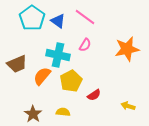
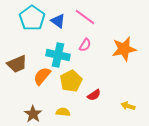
orange star: moved 3 px left
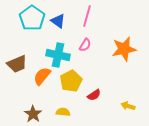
pink line: moved 2 px right, 1 px up; rotated 70 degrees clockwise
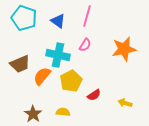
cyan pentagon: moved 8 px left; rotated 15 degrees counterclockwise
brown trapezoid: moved 3 px right
yellow arrow: moved 3 px left, 3 px up
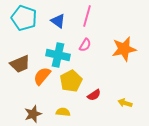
brown star: rotated 18 degrees clockwise
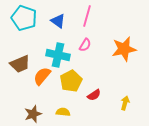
yellow arrow: rotated 88 degrees clockwise
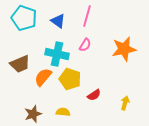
cyan cross: moved 1 px left, 1 px up
orange semicircle: moved 1 px right, 1 px down
yellow pentagon: moved 1 px left, 2 px up; rotated 25 degrees counterclockwise
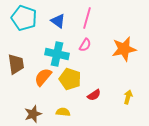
pink line: moved 2 px down
brown trapezoid: moved 4 px left; rotated 75 degrees counterclockwise
yellow arrow: moved 3 px right, 6 px up
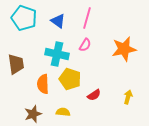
orange semicircle: moved 7 px down; rotated 42 degrees counterclockwise
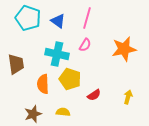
cyan pentagon: moved 4 px right
